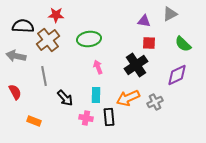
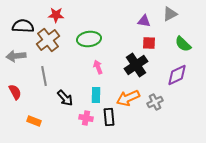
gray arrow: rotated 18 degrees counterclockwise
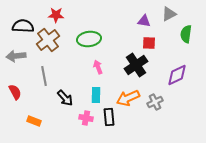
gray triangle: moved 1 px left
green semicircle: moved 3 px right, 10 px up; rotated 54 degrees clockwise
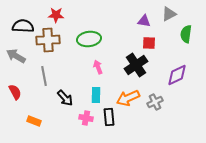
brown cross: rotated 35 degrees clockwise
gray arrow: rotated 36 degrees clockwise
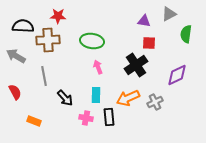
red star: moved 2 px right, 1 px down
green ellipse: moved 3 px right, 2 px down; rotated 15 degrees clockwise
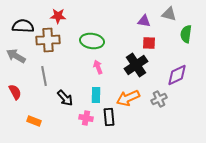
gray triangle: rotated 42 degrees clockwise
gray cross: moved 4 px right, 3 px up
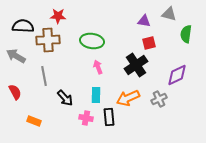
red square: rotated 16 degrees counterclockwise
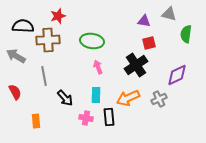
red star: rotated 21 degrees counterclockwise
orange rectangle: moved 2 px right; rotated 64 degrees clockwise
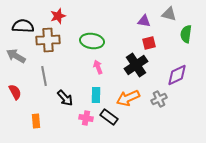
black rectangle: rotated 48 degrees counterclockwise
